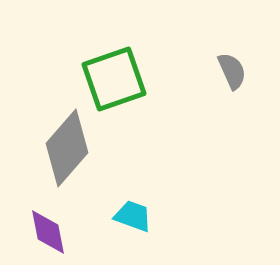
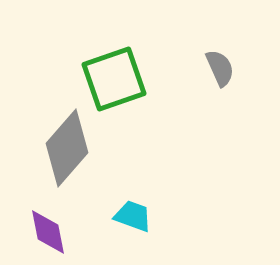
gray semicircle: moved 12 px left, 3 px up
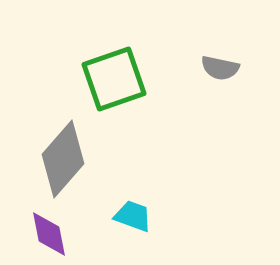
gray semicircle: rotated 126 degrees clockwise
gray diamond: moved 4 px left, 11 px down
purple diamond: moved 1 px right, 2 px down
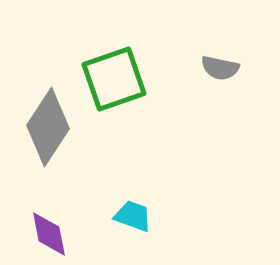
gray diamond: moved 15 px left, 32 px up; rotated 8 degrees counterclockwise
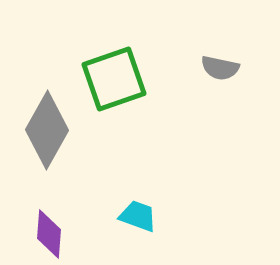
gray diamond: moved 1 px left, 3 px down; rotated 4 degrees counterclockwise
cyan trapezoid: moved 5 px right
purple diamond: rotated 15 degrees clockwise
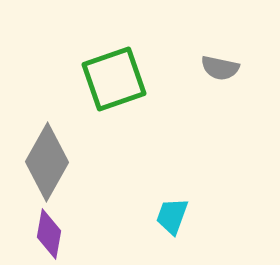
gray diamond: moved 32 px down
cyan trapezoid: moved 34 px right; rotated 90 degrees counterclockwise
purple diamond: rotated 6 degrees clockwise
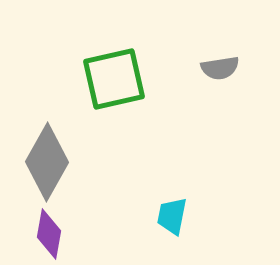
gray semicircle: rotated 21 degrees counterclockwise
green square: rotated 6 degrees clockwise
cyan trapezoid: rotated 9 degrees counterclockwise
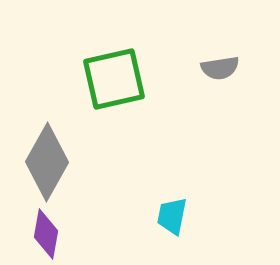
purple diamond: moved 3 px left
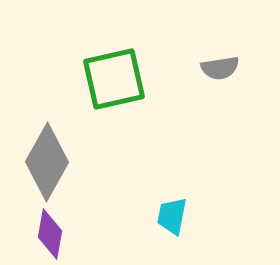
purple diamond: moved 4 px right
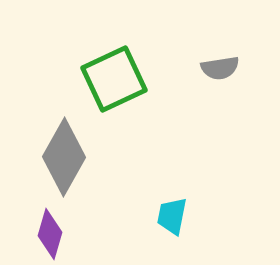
green square: rotated 12 degrees counterclockwise
gray diamond: moved 17 px right, 5 px up
purple diamond: rotated 6 degrees clockwise
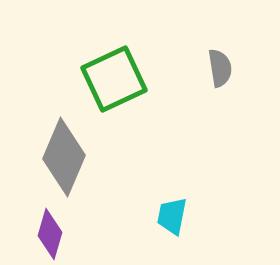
gray semicircle: rotated 90 degrees counterclockwise
gray diamond: rotated 6 degrees counterclockwise
